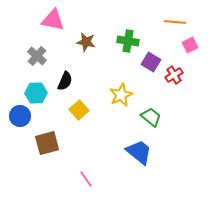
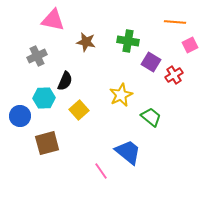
gray cross: rotated 24 degrees clockwise
cyan hexagon: moved 8 px right, 5 px down
blue trapezoid: moved 11 px left
pink line: moved 15 px right, 8 px up
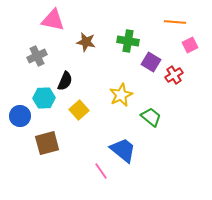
blue trapezoid: moved 5 px left, 2 px up
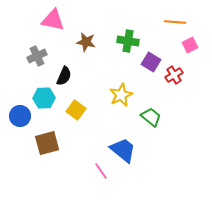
black semicircle: moved 1 px left, 5 px up
yellow square: moved 3 px left; rotated 12 degrees counterclockwise
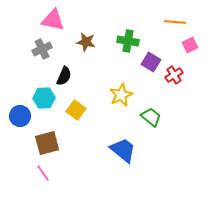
gray cross: moved 5 px right, 7 px up
pink line: moved 58 px left, 2 px down
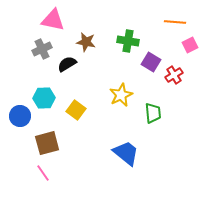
black semicircle: moved 3 px right, 12 px up; rotated 144 degrees counterclockwise
green trapezoid: moved 2 px right, 4 px up; rotated 45 degrees clockwise
blue trapezoid: moved 3 px right, 3 px down
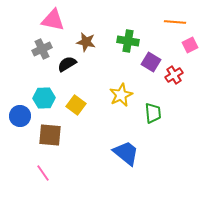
yellow square: moved 5 px up
brown square: moved 3 px right, 8 px up; rotated 20 degrees clockwise
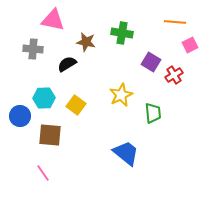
green cross: moved 6 px left, 8 px up
gray cross: moved 9 px left; rotated 30 degrees clockwise
